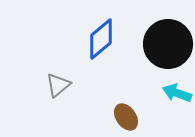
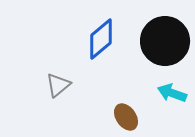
black circle: moved 3 px left, 3 px up
cyan arrow: moved 5 px left
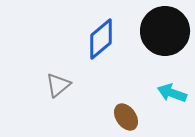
black circle: moved 10 px up
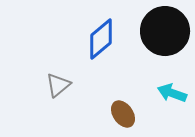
brown ellipse: moved 3 px left, 3 px up
